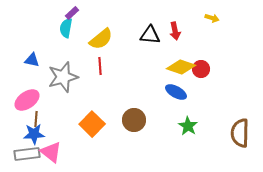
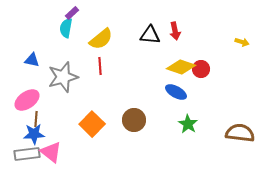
yellow arrow: moved 30 px right, 24 px down
green star: moved 2 px up
brown semicircle: rotated 96 degrees clockwise
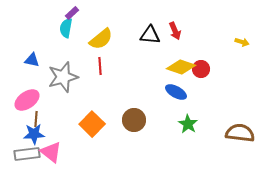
red arrow: rotated 12 degrees counterclockwise
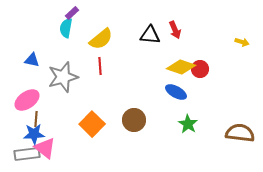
red arrow: moved 1 px up
red circle: moved 1 px left
pink triangle: moved 6 px left, 4 px up
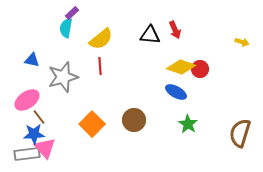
brown line: moved 3 px right, 2 px up; rotated 42 degrees counterclockwise
brown semicircle: rotated 80 degrees counterclockwise
pink triangle: rotated 10 degrees clockwise
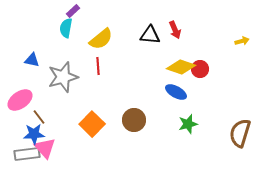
purple rectangle: moved 1 px right, 2 px up
yellow arrow: moved 1 px up; rotated 32 degrees counterclockwise
red line: moved 2 px left
pink ellipse: moved 7 px left
green star: rotated 24 degrees clockwise
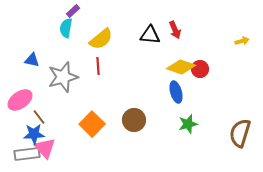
blue ellipse: rotated 45 degrees clockwise
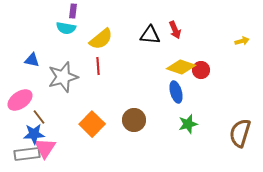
purple rectangle: rotated 40 degrees counterclockwise
cyan semicircle: rotated 90 degrees counterclockwise
red circle: moved 1 px right, 1 px down
pink triangle: rotated 15 degrees clockwise
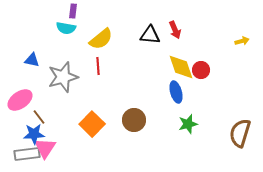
yellow diamond: rotated 52 degrees clockwise
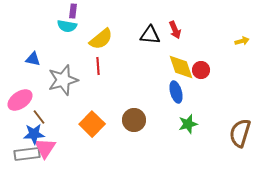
cyan semicircle: moved 1 px right, 2 px up
blue triangle: moved 1 px right, 1 px up
gray star: moved 3 px down
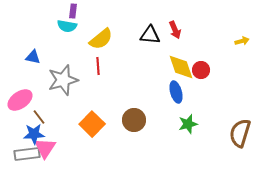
blue triangle: moved 2 px up
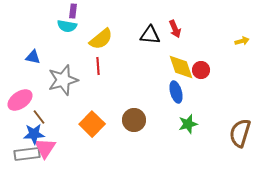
red arrow: moved 1 px up
